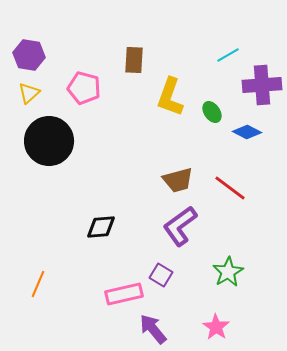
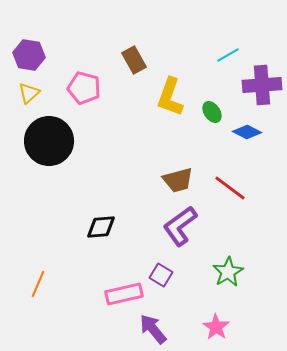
brown rectangle: rotated 32 degrees counterclockwise
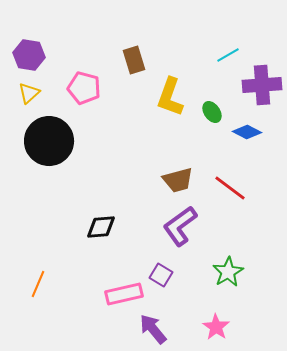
brown rectangle: rotated 12 degrees clockwise
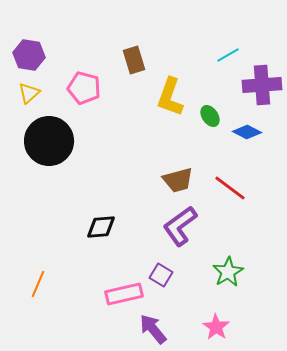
green ellipse: moved 2 px left, 4 px down
